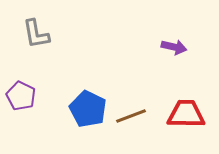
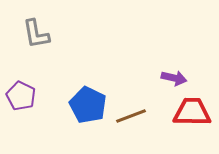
purple arrow: moved 31 px down
blue pentagon: moved 4 px up
red trapezoid: moved 6 px right, 2 px up
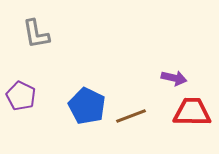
blue pentagon: moved 1 px left, 1 px down
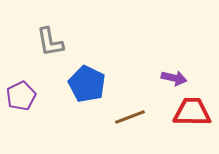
gray L-shape: moved 14 px right, 8 px down
purple pentagon: rotated 20 degrees clockwise
blue pentagon: moved 22 px up
brown line: moved 1 px left, 1 px down
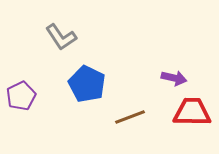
gray L-shape: moved 11 px right, 5 px up; rotated 24 degrees counterclockwise
